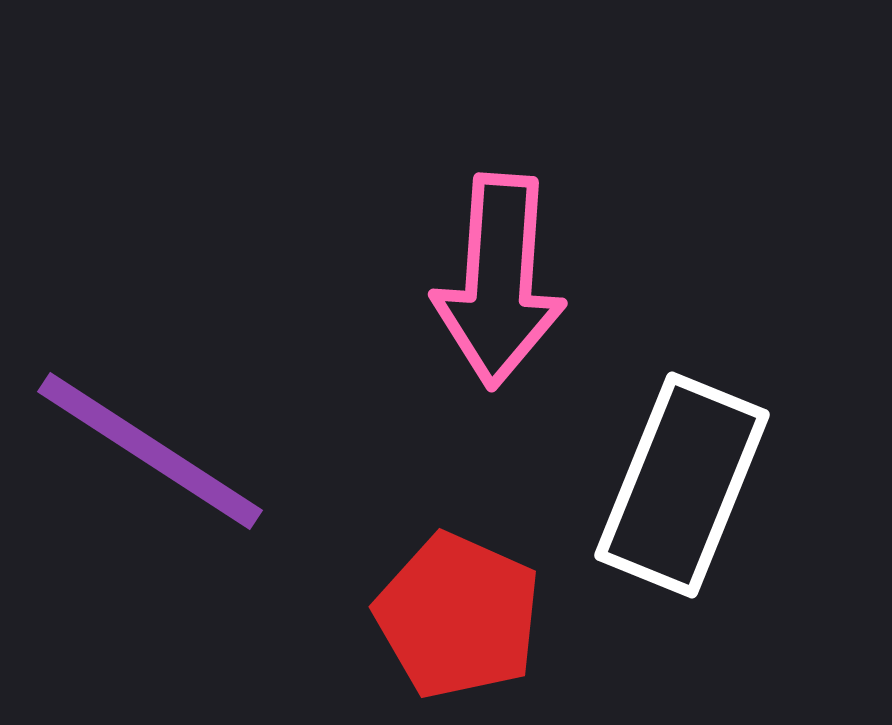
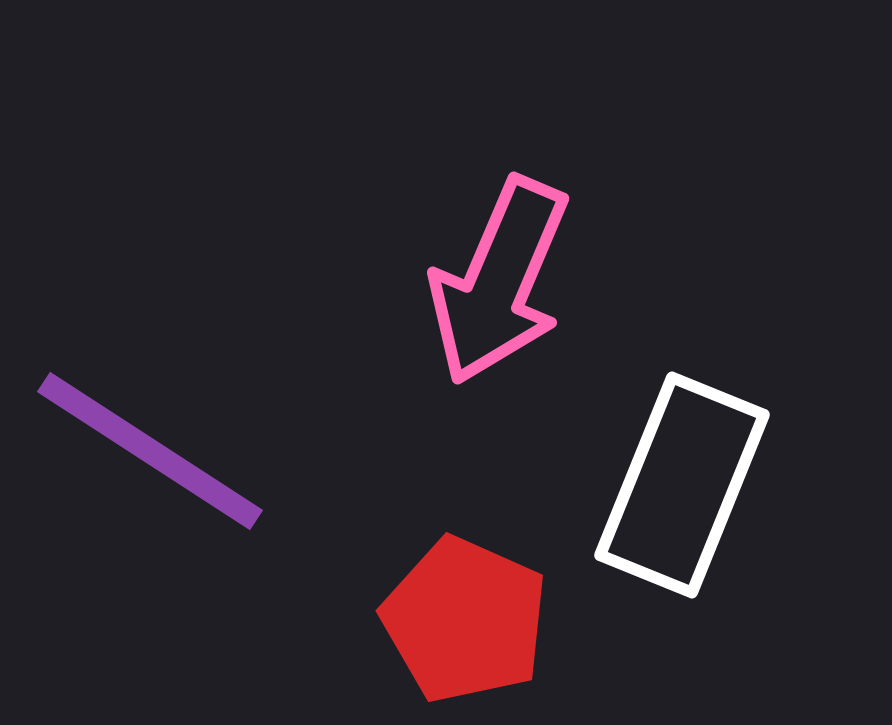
pink arrow: rotated 19 degrees clockwise
red pentagon: moved 7 px right, 4 px down
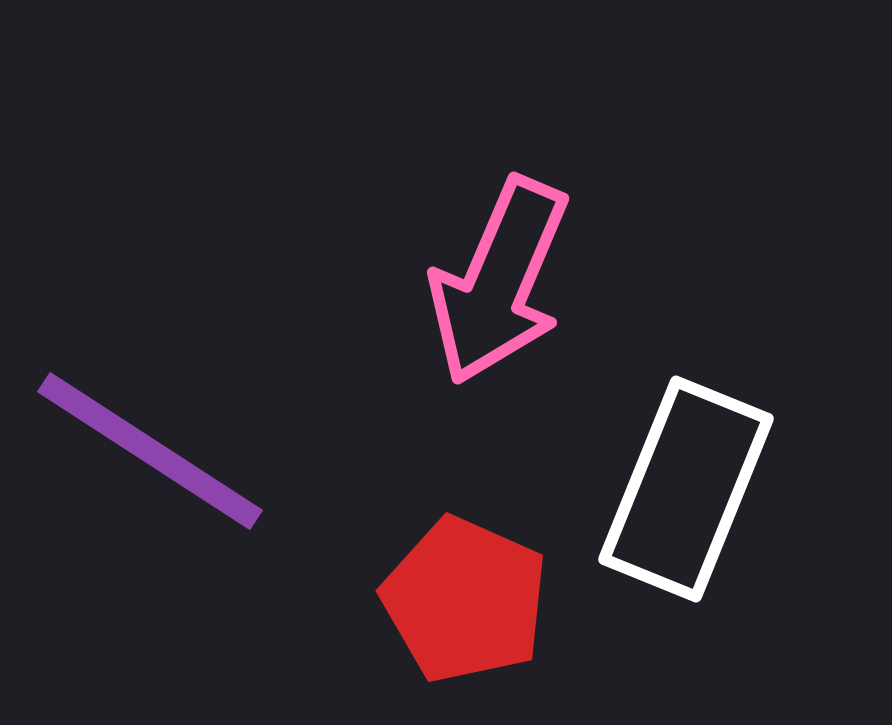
white rectangle: moved 4 px right, 4 px down
red pentagon: moved 20 px up
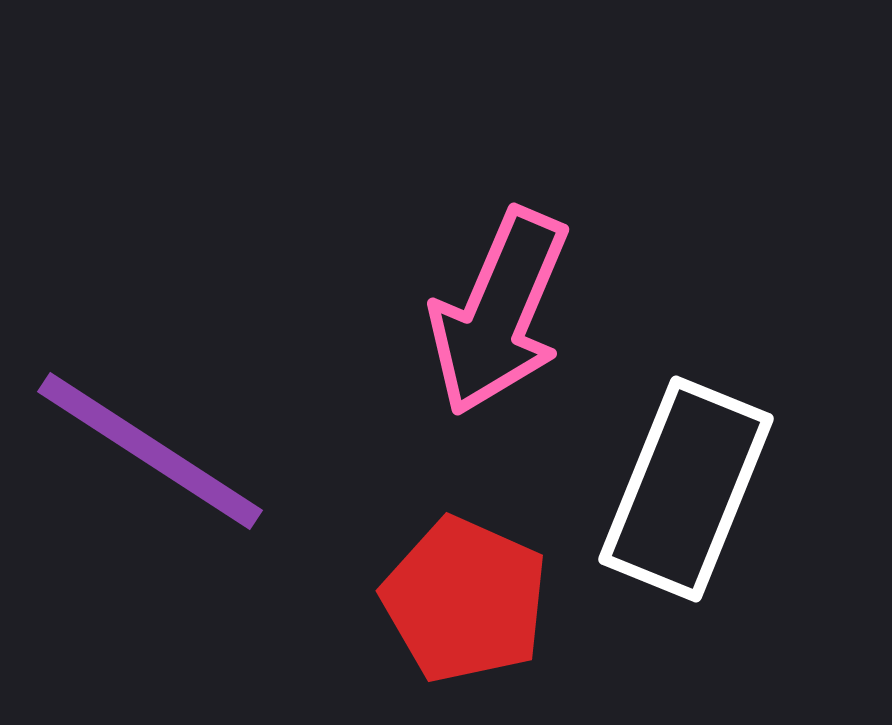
pink arrow: moved 31 px down
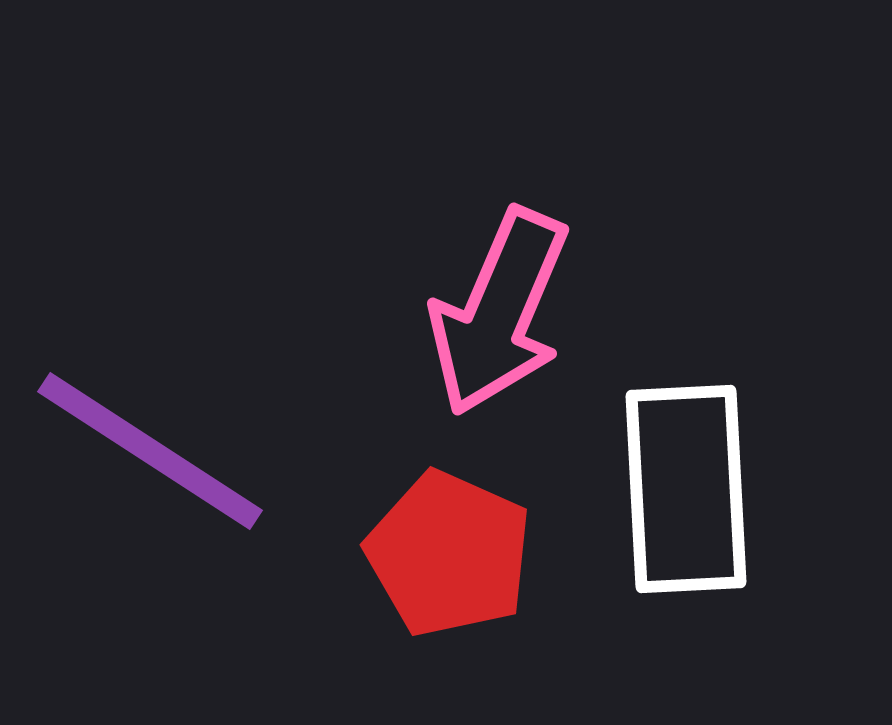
white rectangle: rotated 25 degrees counterclockwise
red pentagon: moved 16 px left, 46 px up
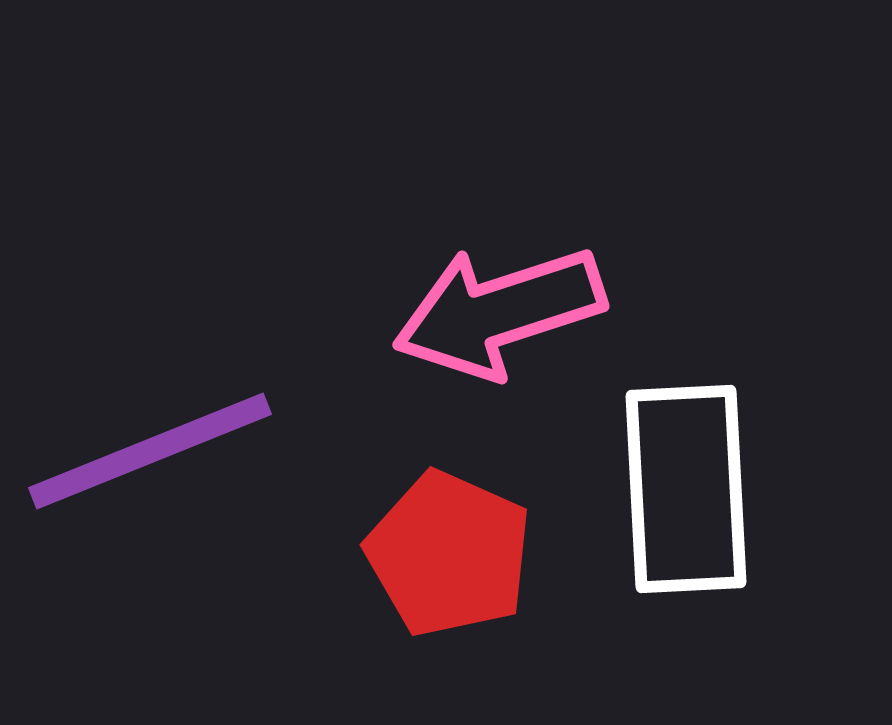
pink arrow: rotated 49 degrees clockwise
purple line: rotated 55 degrees counterclockwise
